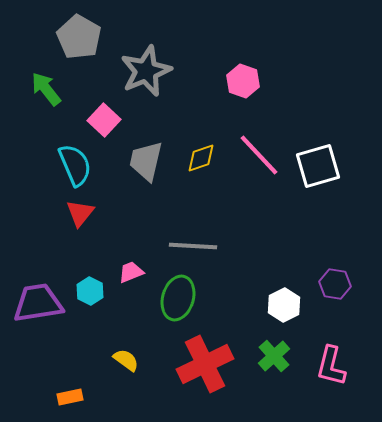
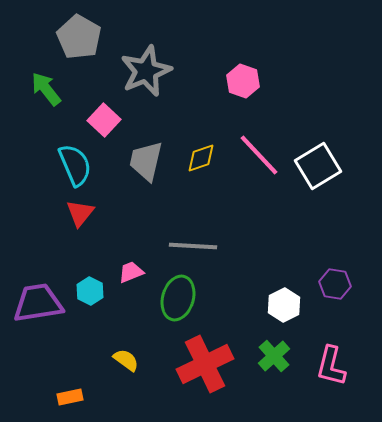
white square: rotated 15 degrees counterclockwise
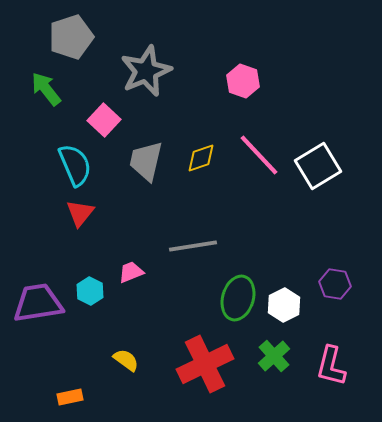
gray pentagon: moved 8 px left; rotated 24 degrees clockwise
gray line: rotated 12 degrees counterclockwise
green ellipse: moved 60 px right
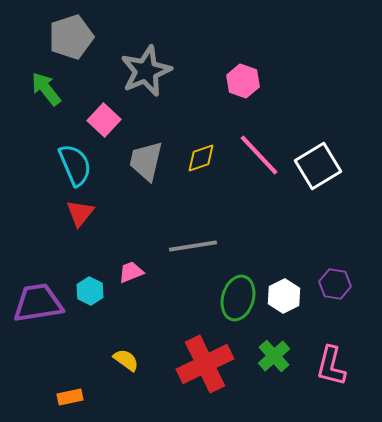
white hexagon: moved 9 px up
